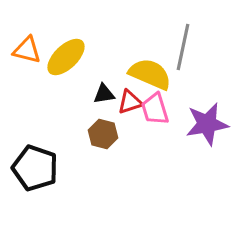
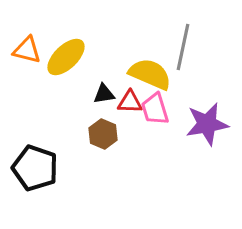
red triangle: rotated 20 degrees clockwise
brown hexagon: rotated 8 degrees clockwise
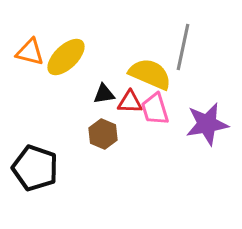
orange triangle: moved 3 px right, 2 px down
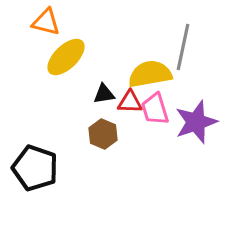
orange triangle: moved 16 px right, 30 px up
yellow semicircle: rotated 33 degrees counterclockwise
purple star: moved 11 px left, 2 px up; rotated 9 degrees counterclockwise
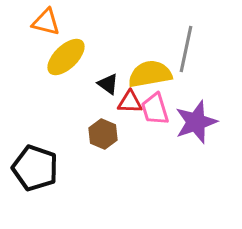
gray line: moved 3 px right, 2 px down
black triangle: moved 4 px right, 10 px up; rotated 45 degrees clockwise
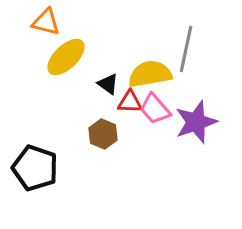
pink trapezoid: rotated 24 degrees counterclockwise
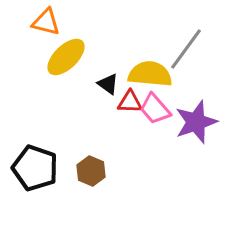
gray line: rotated 24 degrees clockwise
yellow semicircle: rotated 15 degrees clockwise
brown hexagon: moved 12 px left, 37 px down
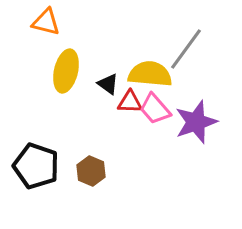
yellow ellipse: moved 14 px down; rotated 33 degrees counterclockwise
black pentagon: moved 1 px right, 2 px up
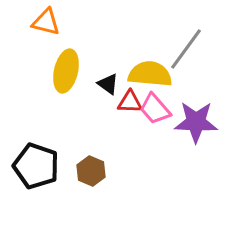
purple star: rotated 21 degrees clockwise
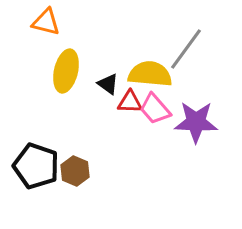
brown hexagon: moved 16 px left
